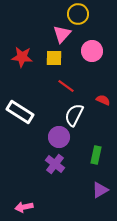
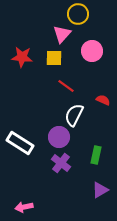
white rectangle: moved 31 px down
purple cross: moved 6 px right, 1 px up
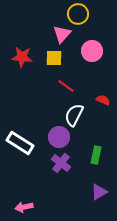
purple triangle: moved 1 px left, 2 px down
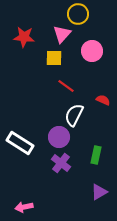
red star: moved 2 px right, 20 px up
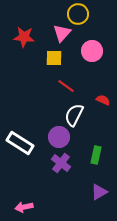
pink triangle: moved 1 px up
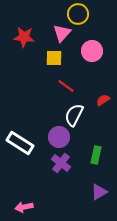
red semicircle: rotated 56 degrees counterclockwise
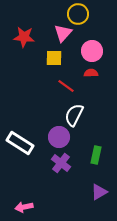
pink triangle: moved 1 px right
red semicircle: moved 12 px left, 27 px up; rotated 32 degrees clockwise
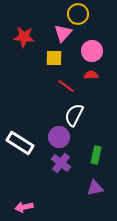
red semicircle: moved 2 px down
purple triangle: moved 4 px left, 4 px up; rotated 18 degrees clockwise
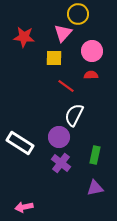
green rectangle: moved 1 px left
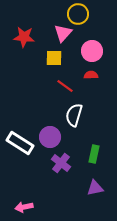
red line: moved 1 px left
white semicircle: rotated 10 degrees counterclockwise
purple circle: moved 9 px left
green rectangle: moved 1 px left, 1 px up
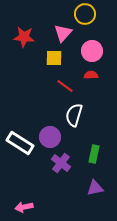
yellow circle: moved 7 px right
